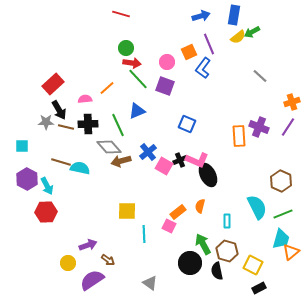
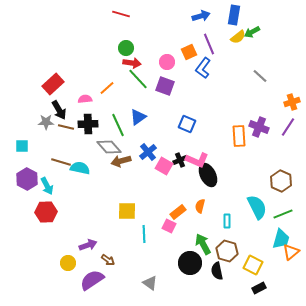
blue triangle at (137, 111): moved 1 px right, 6 px down; rotated 12 degrees counterclockwise
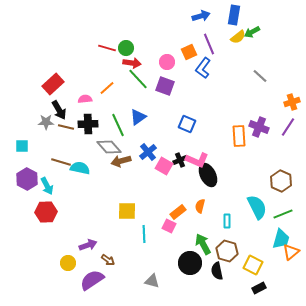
red line at (121, 14): moved 14 px left, 34 px down
gray triangle at (150, 283): moved 2 px right, 2 px up; rotated 21 degrees counterclockwise
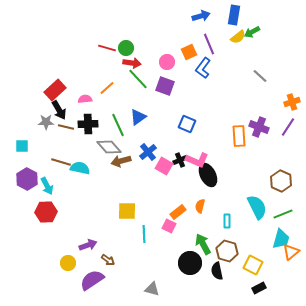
red rectangle at (53, 84): moved 2 px right, 6 px down
gray triangle at (152, 281): moved 8 px down
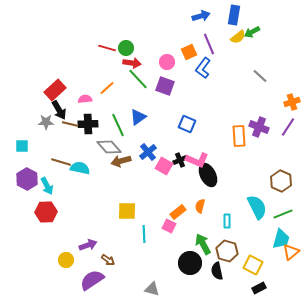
brown line at (66, 127): moved 4 px right, 3 px up
yellow circle at (68, 263): moved 2 px left, 3 px up
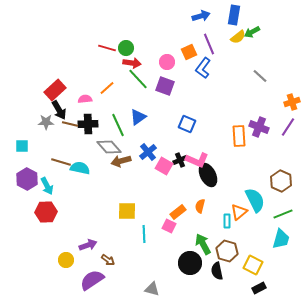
cyan semicircle at (257, 207): moved 2 px left, 7 px up
orange triangle at (291, 252): moved 52 px left, 40 px up
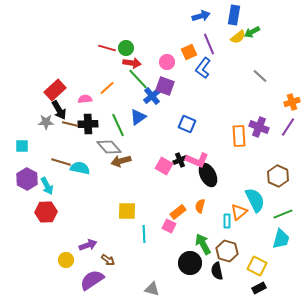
blue cross at (148, 152): moved 4 px right, 56 px up
brown hexagon at (281, 181): moved 3 px left, 5 px up
yellow square at (253, 265): moved 4 px right, 1 px down
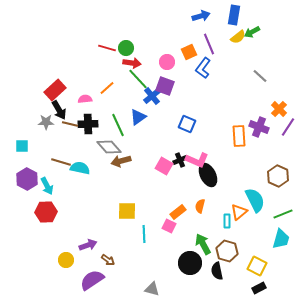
orange cross at (292, 102): moved 13 px left, 7 px down; rotated 28 degrees counterclockwise
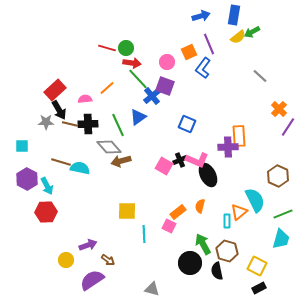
purple cross at (259, 127): moved 31 px left, 20 px down; rotated 24 degrees counterclockwise
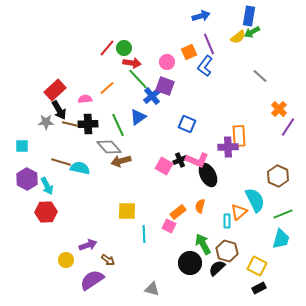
blue rectangle at (234, 15): moved 15 px right, 1 px down
red line at (107, 48): rotated 66 degrees counterclockwise
green circle at (126, 48): moved 2 px left
blue L-shape at (203, 68): moved 2 px right, 2 px up
black semicircle at (217, 271): moved 3 px up; rotated 60 degrees clockwise
